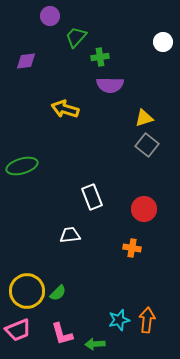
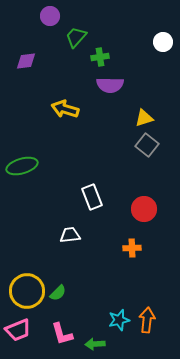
orange cross: rotated 12 degrees counterclockwise
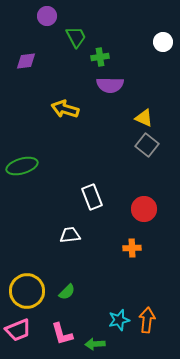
purple circle: moved 3 px left
green trapezoid: rotated 110 degrees clockwise
yellow triangle: rotated 42 degrees clockwise
green semicircle: moved 9 px right, 1 px up
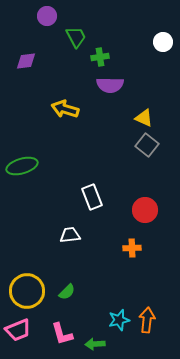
red circle: moved 1 px right, 1 px down
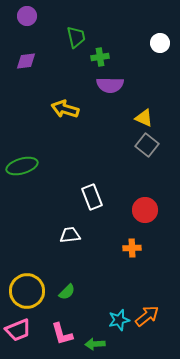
purple circle: moved 20 px left
green trapezoid: rotated 15 degrees clockwise
white circle: moved 3 px left, 1 px down
orange arrow: moved 4 px up; rotated 45 degrees clockwise
